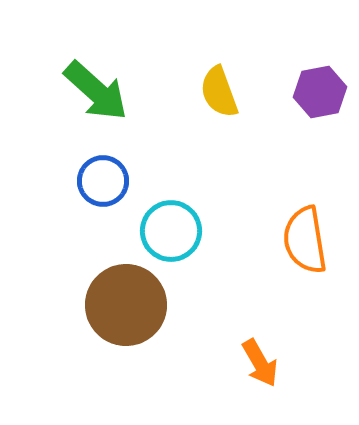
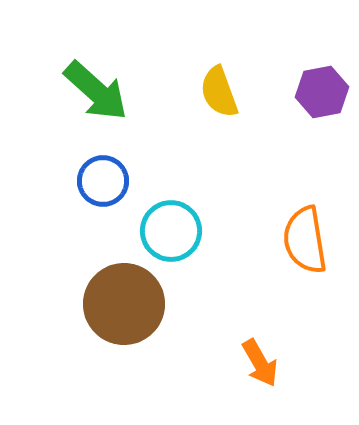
purple hexagon: moved 2 px right
brown circle: moved 2 px left, 1 px up
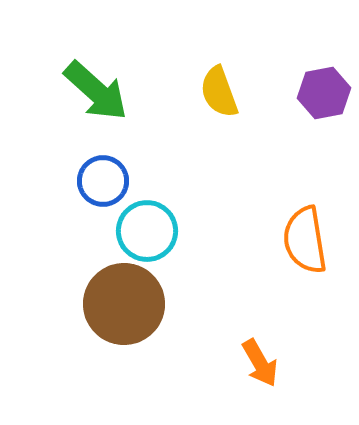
purple hexagon: moved 2 px right, 1 px down
cyan circle: moved 24 px left
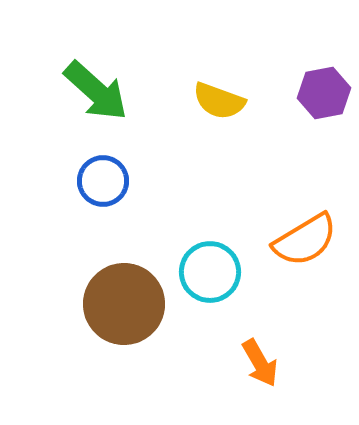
yellow semicircle: moved 9 px down; rotated 50 degrees counterclockwise
cyan circle: moved 63 px right, 41 px down
orange semicircle: rotated 112 degrees counterclockwise
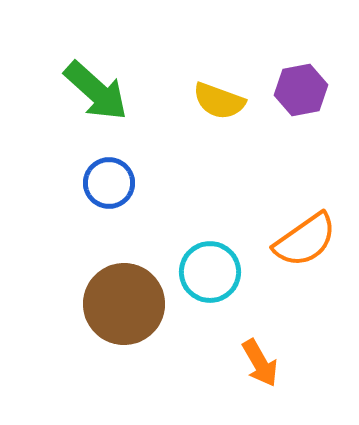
purple hexagon: moved 23 px left, 3 px up
blue circle: moved 6 px right, 2 px down
orange semicircle: rotated 4 degrees counterclockwise
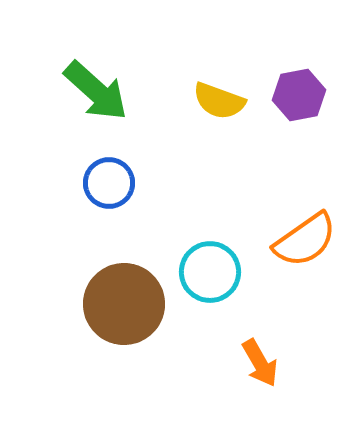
purple hexagon: moved 2 px left, 5 px down
